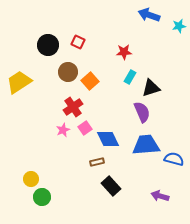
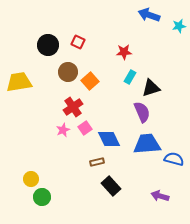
yellow trapezoid: rotated 24 degrees clockwise
blue diamond: moved 1 px right
blue trapezoid: moved 1 px right, 1 px up
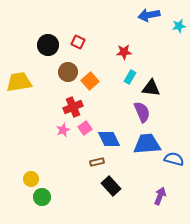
blue arrow: rotated 30 degrees counterclockwise
black triangle: rotated 24 degrees clockwise
red cross: rotated 12 degrees clockwise
purple arrow: rotated 96 degrees clockwise
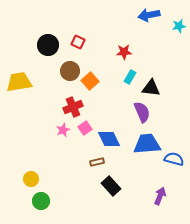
brown circle: moved 2 px right, 1 px up
green circle: moved 1 px left, 4 px down
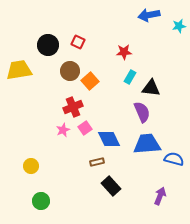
yellow trapezoid: moved 12 px up
yellow circle: moved 13 px up
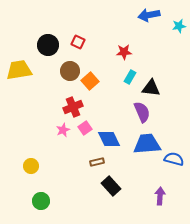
purple arrow: rotated 18 degrees counterclockwise
